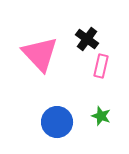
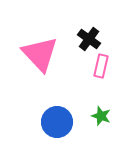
black cross: moved 2 px right
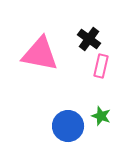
pink triangle: rotated 36 degrees counterclockwise
blue circle: moved 11 px right, 4 px down
